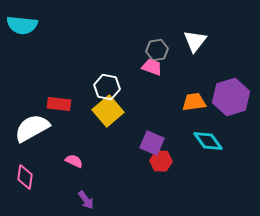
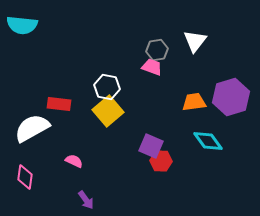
purple square: moved 1 px left, 3 px down
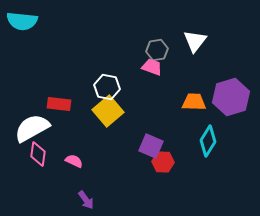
cyan semicircle: moved 4 px up
orange trapezoid: rotated 10 degrees clockwise
cyan diamond: rotated 68 degrees clockwise
red hexagon: moved 2 px right, 1 px down
pink diamond: moved 13 px right, 23 px up
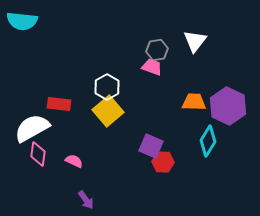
white hexagon: rotated 20 degrees clockwise
purple hexagon: moved 3 px left, 9 px down; rotated 18 degrees counterclockwise
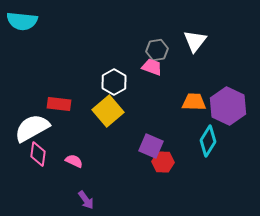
white hexagon: moved 7 px right, 5 px up
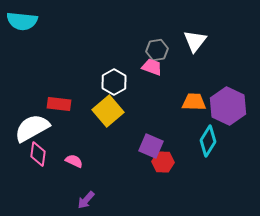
purple arrow: rotated 78 degrees clockwise
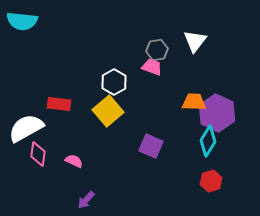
purple hexagon: moved 11 px left, 7 px down
white semicircle: moved 6 px left
red hexagon: moved 48 px right, 19 px down; rotated 20 degrees counterclockwise
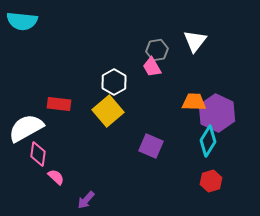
pink trapezoid: rotated 140 degrees counterclockwise
pink semicircle: moved 18 px left, 16 px down; rotated 18 degrees clockwise
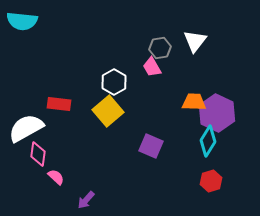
gray hexagon: moved 3 px right, 2 px up
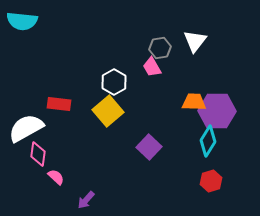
purple hexagon: moved 2 px up; rotated 24 degrees counterclockwise
purple square: moved 2 px left, 1 px down; rotated 20 degrees clockwise
